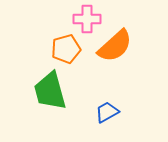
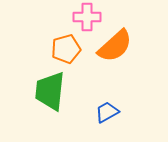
pink cross: moved 2 px up
green trapezoid: rotated 21 degrees clockwise
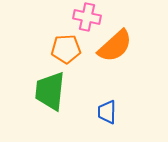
pink cross: rotated 12 degrees clockwise
orange pentagon: rotated 12 degrees clockwise
blue trapezoid: rotated 60 degrees counterclockwise
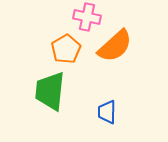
orange pentagon: rotated 28 degrees counterclockwise
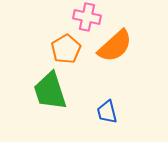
green trapezoid: rotated 24 degrees counterclockwise
blue trapezoid: rotated 15 degrees counterclockwise
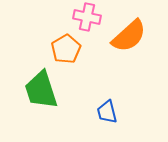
orange semicircle: moved 14 px right, 10 px up
green trapezoid: moved 9 px left, 1 px up
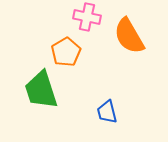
orange semicircle: rotated 102 degrees clockwise
orange pentagon: moved 3 px down
